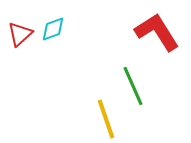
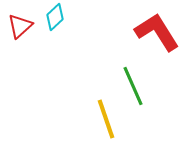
cyan diamond: moved 2 px right, 12 px up; rotated 24 degrees counterclockwise
red triangle: moved 8 px up
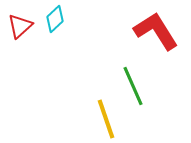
cyan diamond: moved 2 px down
red L-shape: moved 1 px left, 1 px up
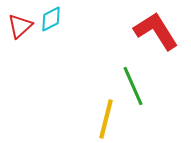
cyan diamond: moved 4 px left; rotated 16 degrees clockwise
yellow line: rotated 33 degrees clockwise
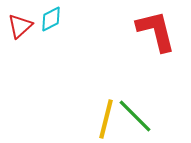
red L-shape: rotated 18 degrees clockwise
green line: moved 2 px right, 30 px down; rotated 21 degrees counterclockwise
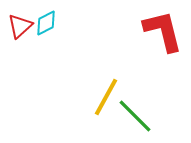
cyan diamond: moved 5 px left, 4 px down
red L-shape: moved 7 px right
yellow line: moved 22 px up; rotated 15 degrees clockwise
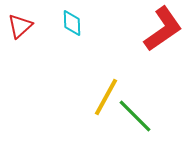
cyan diamond: moved 26 px right; rotated 64 degrees counterclockwise
red L-shape: moved 2 px up; rotated 69 degrees clockwise
